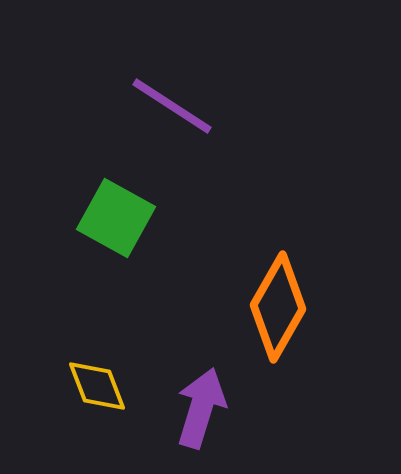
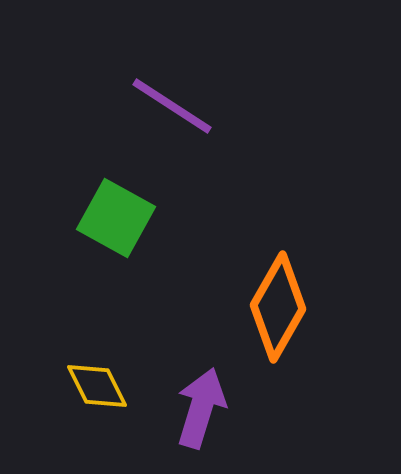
yellow diamond: rotated 6 degrees counterclockwise
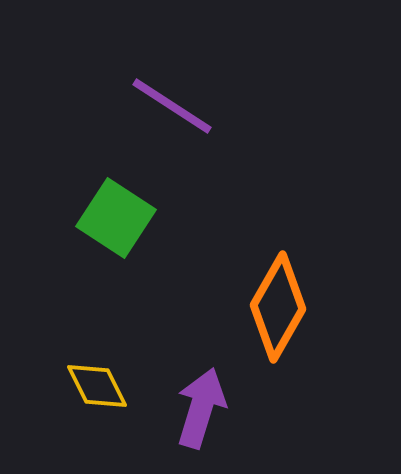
green square: rotated 4 degrees clockwise
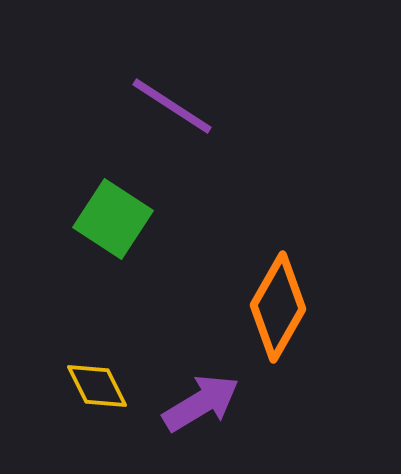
green square: moved 3 px left, 1 px down
purple arrow: moved 5 px up; rotated 42 degrees clockwise
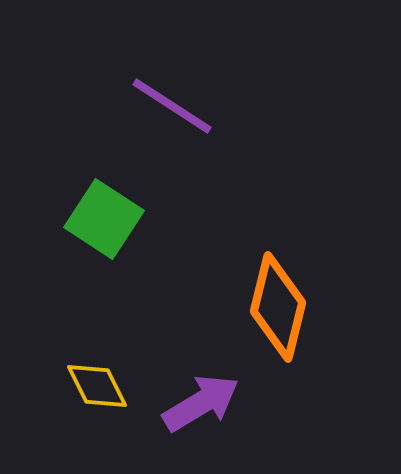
green square: moved 9 px left
orange diamond: rotated 16 degrees counterclockwise
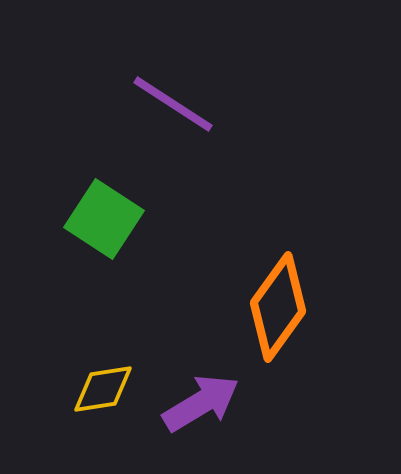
purple line: moved 1 px right, 2 px up
orange diamond: rotated 22 degrees clockwise
yellow diamond: moved 6 px right, 3 px down; rotated 72 degrees counterclockwise
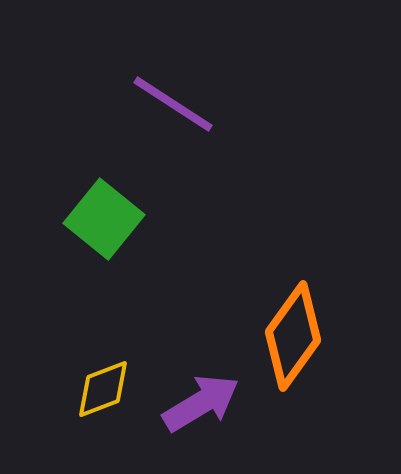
green square: rotated 6 degrees clockwise
orange diamond: moved 15 px right, 29 px down
yellow diamond: rotated 12 degrees counterclockwise
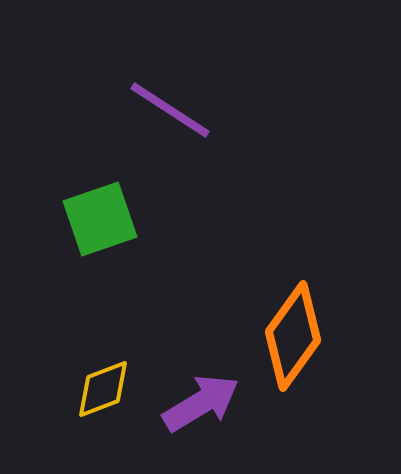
purple line: moved 3 px left, 6 px down
green square: moved 4 px left; rotated 32 degrees clockwise
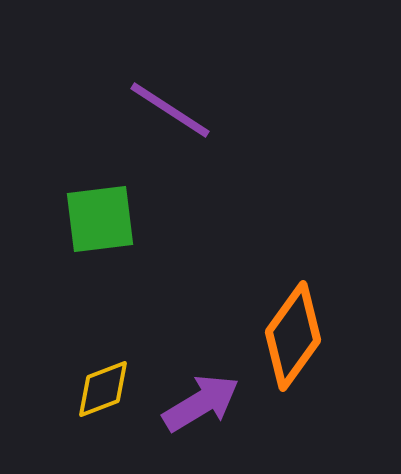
green square: rotated 12 degrees clockwise
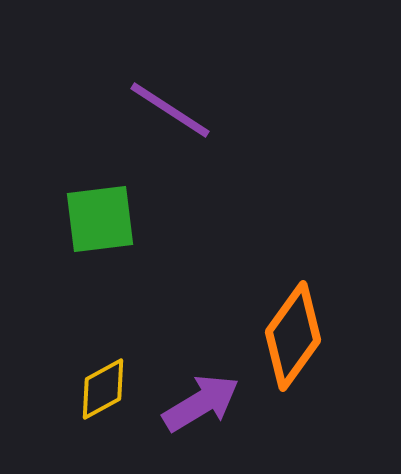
yellow diamond: rotated 8 degrees counterclockwise
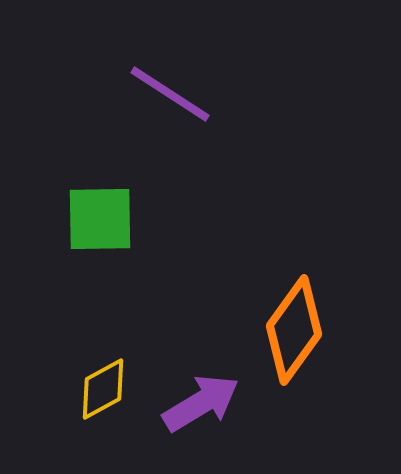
purple line: moved 16 px up
green square: rotated 6 degrees clockwise
orange diamond: moved 1 px right, 6 px up
